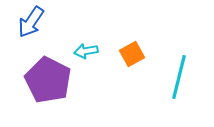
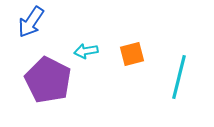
orange square: rotated 15 degrees clockwise
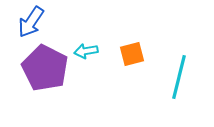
purple pentagon: moved 3 px left, 12 px up
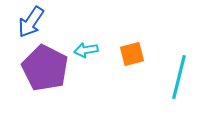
cyan arrow: moved 1 px up
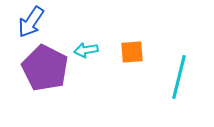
orange square: moved 2 px up; rotated 10 degrees clockwise
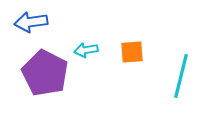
blue arrow: rotated 48 degrees clockwise
purple pentagon: moved 5 px down
cyan line: moved 2 px right, 1 px up
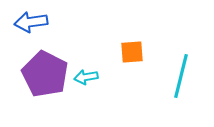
cyan arrow: moved 27 px down
purple pentagon: moved 1 px down
